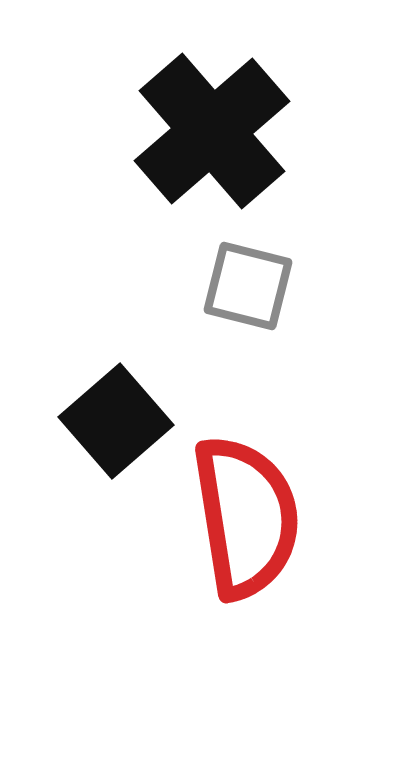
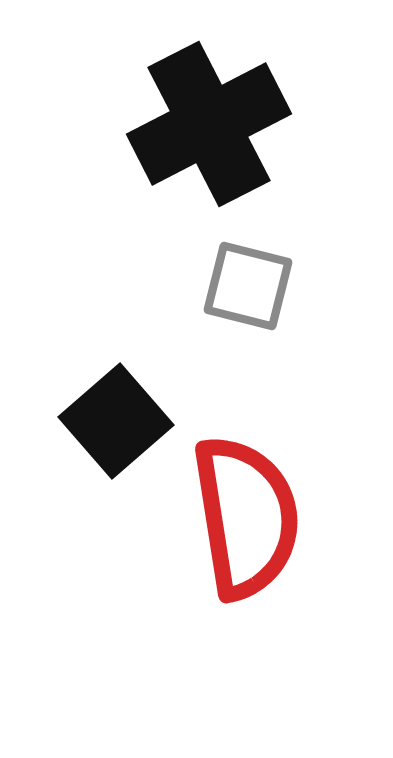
black cross: moved 3 px left, 7 px up; rotated 14 degrees clockwise
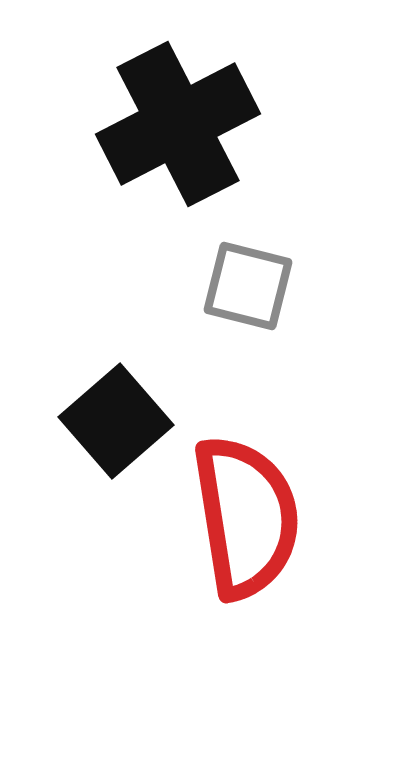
black cross: moved 31 px left
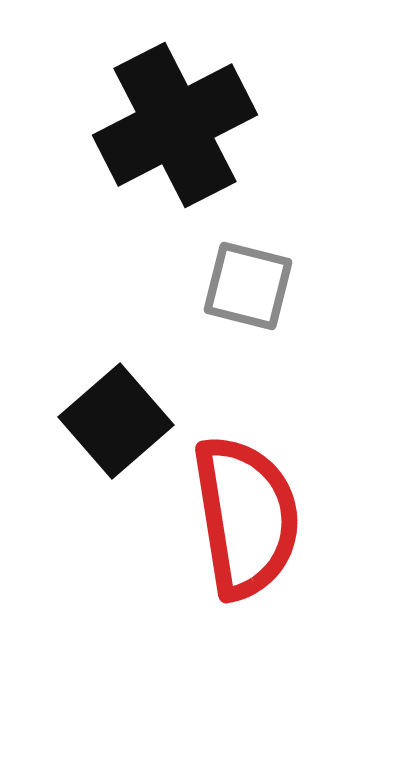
black cross: moved 3 px left, 1 px down
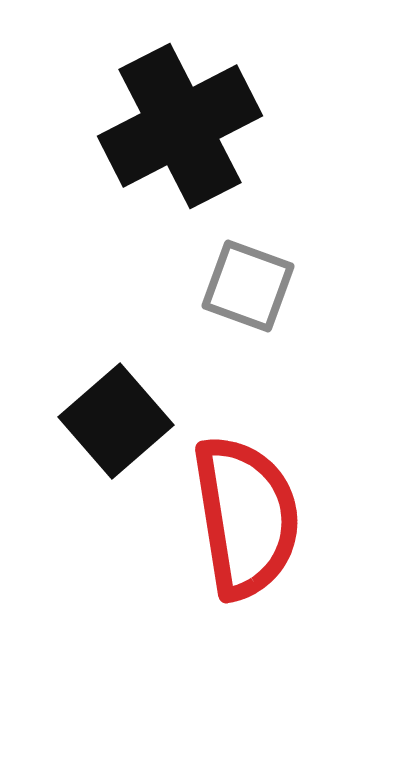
black cross: moved 5 px right, 1 px down
gray square: rotated 6 degrees clockwise
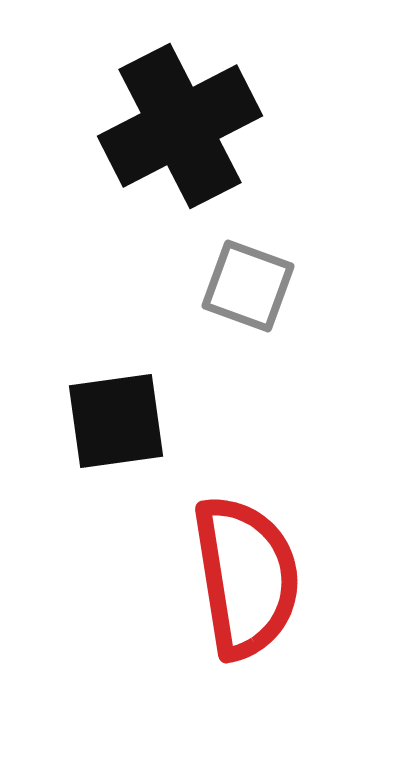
black square: rotated 33 degrees clockwise
red semicircle: moved 60 px down
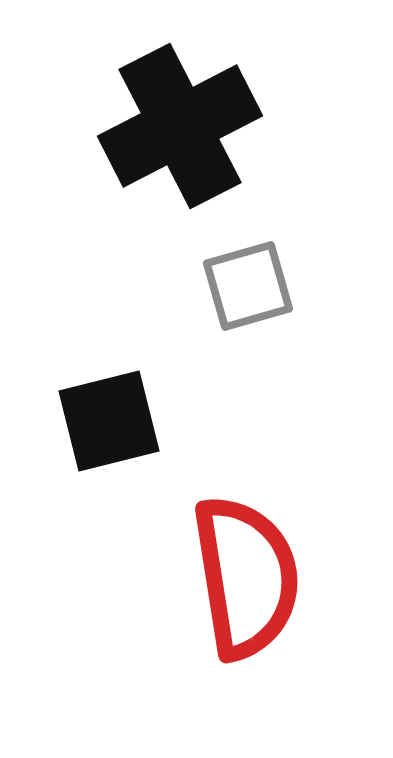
gray square: rotated 36 degrees counterclockwise
black square: moved 7 px left; rotated 6 degrees counterclockwise
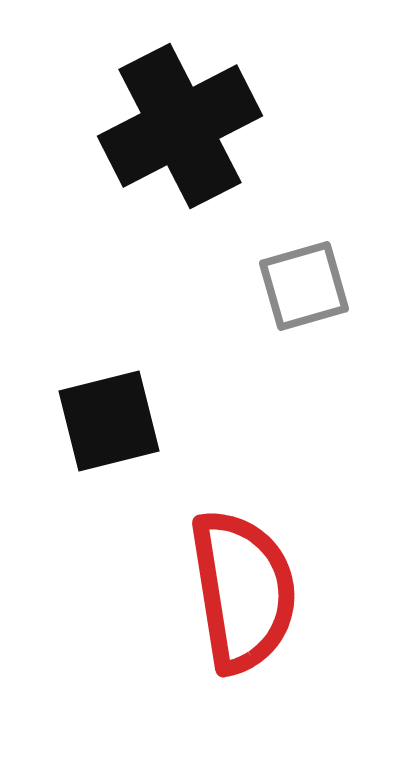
gray square: moved 56 px right
red semicircle: moved 3 px left, 14 px down
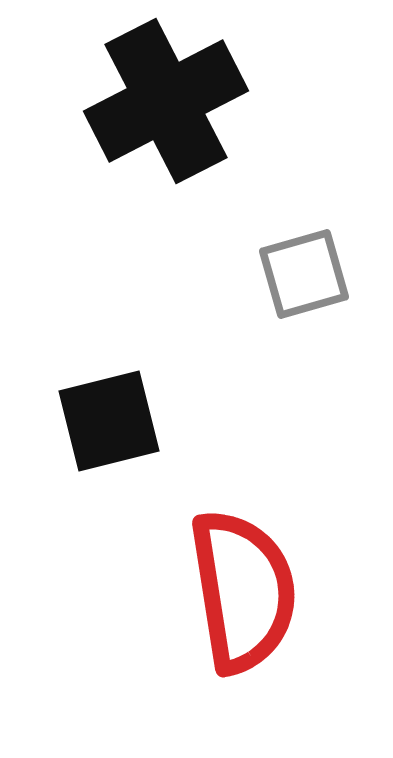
black cross: moved 14 px left, 25 px up
gray square: moved 12 px up
